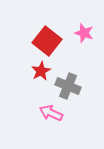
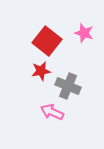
red star: rotated 18 degrees clockwise
pink arrow: moved 1 px right, 1 px up
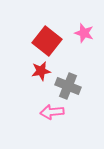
pink arrow: rotated 30 degrees counterclockwise
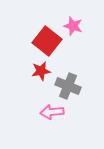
pink star: moved 11 px left, 7 px up
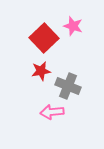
red square: moved 3 px left, 3 px up; rotated 8 degrees clockwise
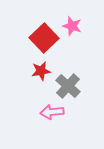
pink star: moved 1 px left
gray cross: rotated 20 degrees clockwise
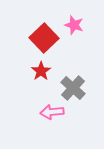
pink star: moved 2 px right, 1 px up
red star: rotated 24 degrees counterclockwise
gray cross: moved 5 px right, 2 px down
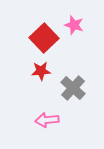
red star: rotated 30 degrees clockwise
pink arrow: moved 5 px left, 8 px down
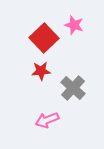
pink arrow: rotated 15 degrees counterclockwise
